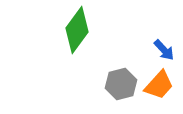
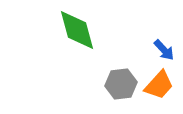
green diamond: rotated 51 degrees counterclockwise
gray hexagon: rotated 8 degrees clockwise
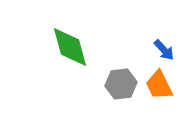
green diamond: moved 7 px left, 17 px down
orange trapezoid: rotated 112 degrees clockwise
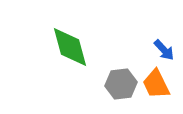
orange trapezoid: moved 3 px left, 1 px up
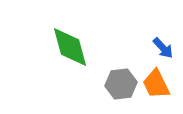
blue arrow: moved 1 px left, 2 px up
